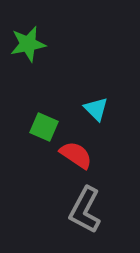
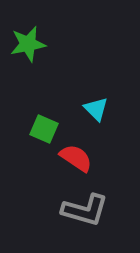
green square: moved 2 px down
red semicircle: moved 3 px down
gray L-shape: rotated 102 degrees counterclockwise
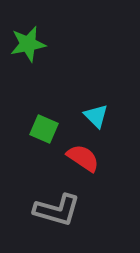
cyan triangle: moved 7 px down
red semicircle: moved 7 px right
gray L-shape: moved 28 px left
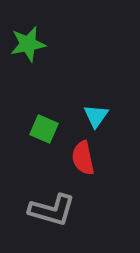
cyan triangle: rotated 20 degrees clockwise
red semicircle: rotated 136 degrees counterclockwise
gray L-shape: moved 5 px left
